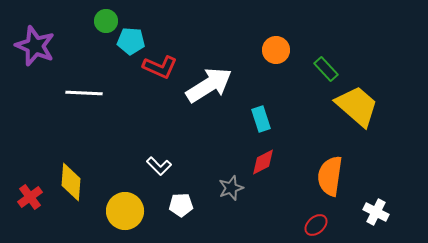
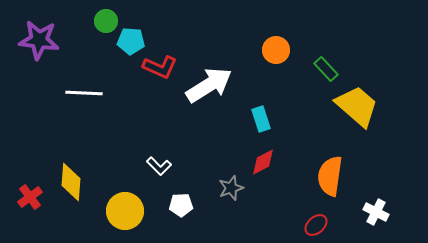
purple star: moved 4 px right, 6 px up; rotated 15 degrees counterclockwise
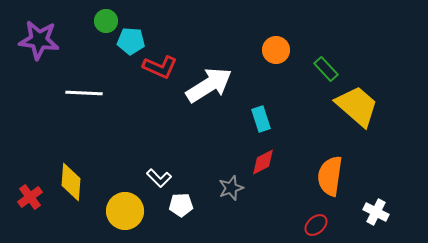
white L-shape: moved 12 px down
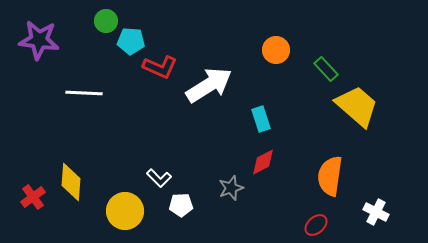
red cross: moved 3 px right
